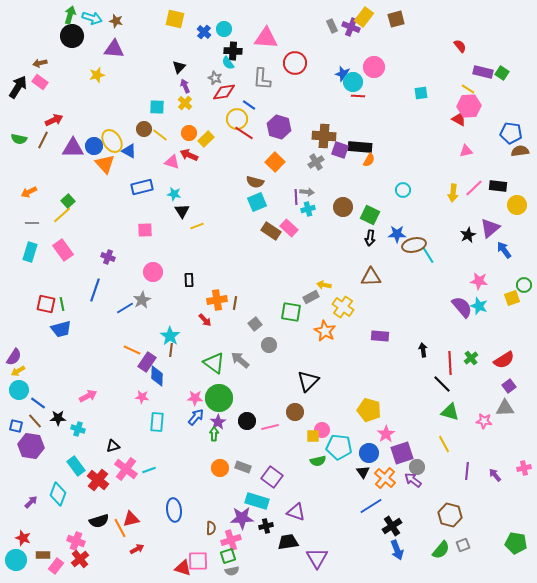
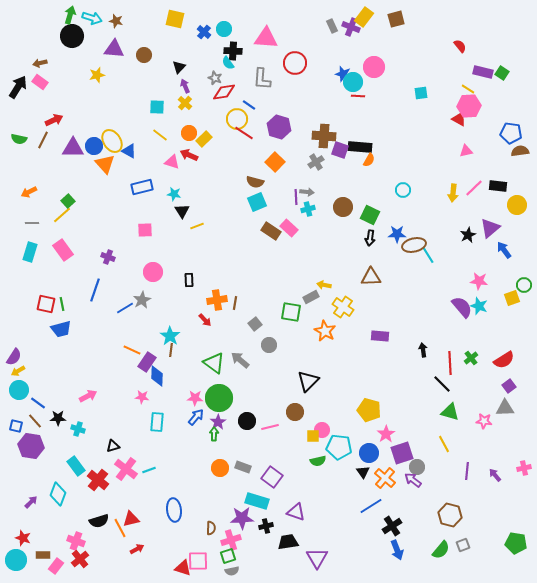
brown circle at (144, 129): moved 74 px up
yellow rectangle at (206, 139): moved 2 px left
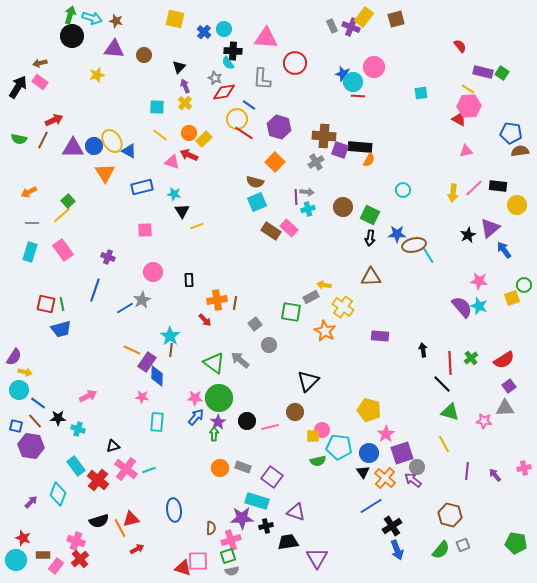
orange triangle at (105, 164): moved 9 px down; rotated 10 degrees clockwise
yellow arrow at (18, 371): moved 7 px right, 1 px down; rotated 136 degrees counterclockwise
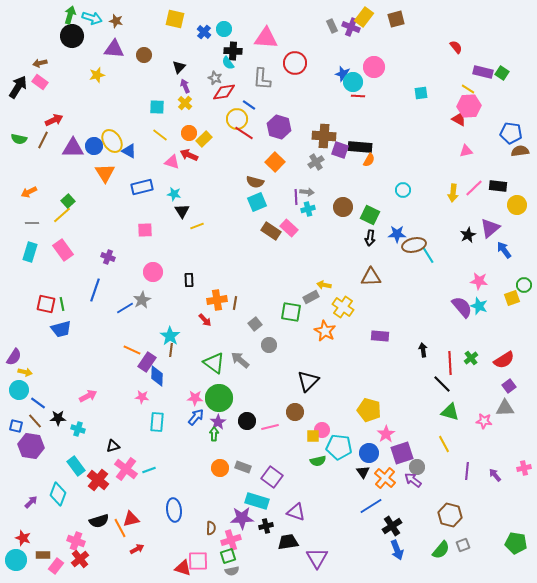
red semicircle at (460, 46): moved 4 px left, 1 px down
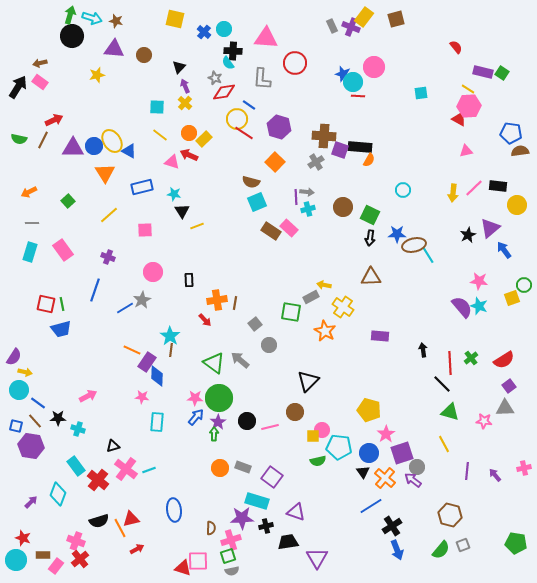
brown semicircle at (255, 182): moved 4 px left
yellow line at (62, 215): moved 47 px right
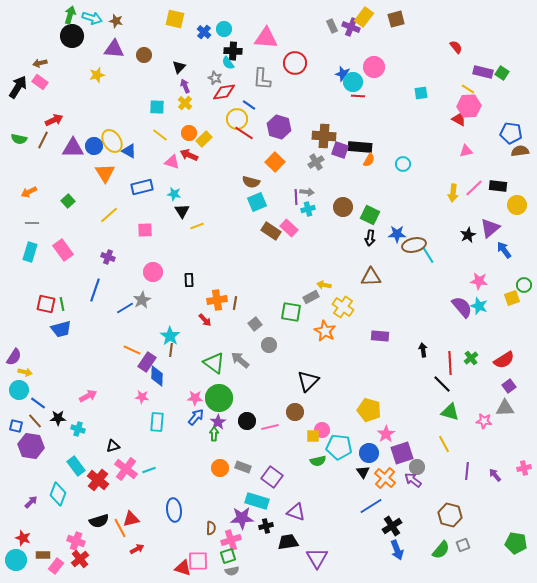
cyan circle at (403, 190): moved 26 px up
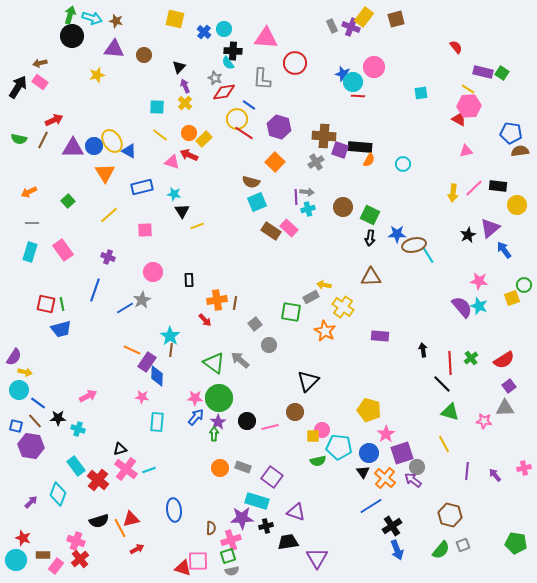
black triangle at (113, 446): moved 7 px right, 3 px down
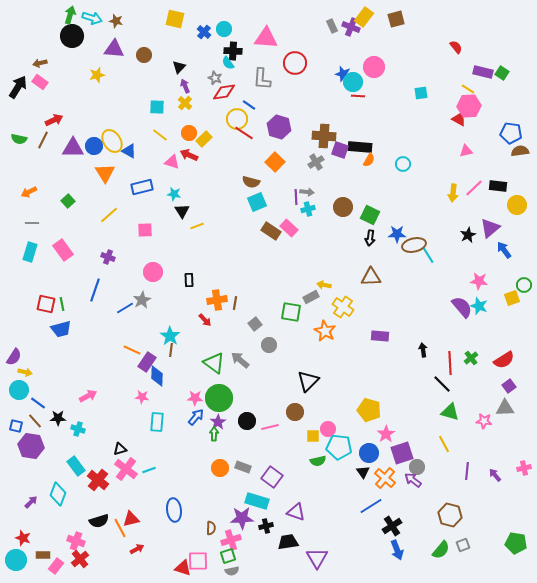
pink circle at (322, 430): moved 6 px right, 1 px up
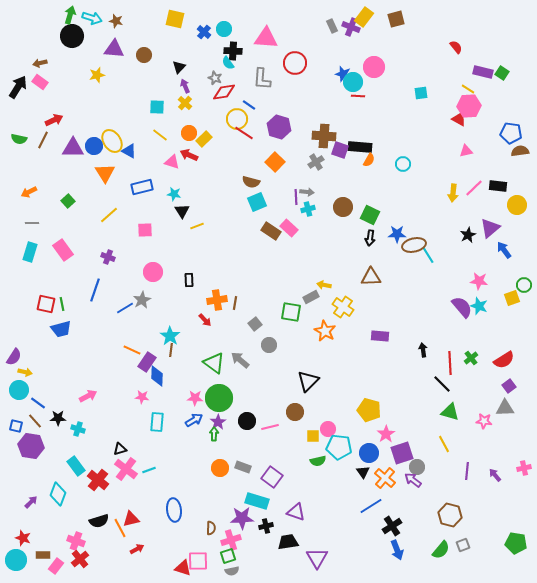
blue arrow at (196, 417): moved 2 px left, 3 px down; rotated 18 degrees clockwise
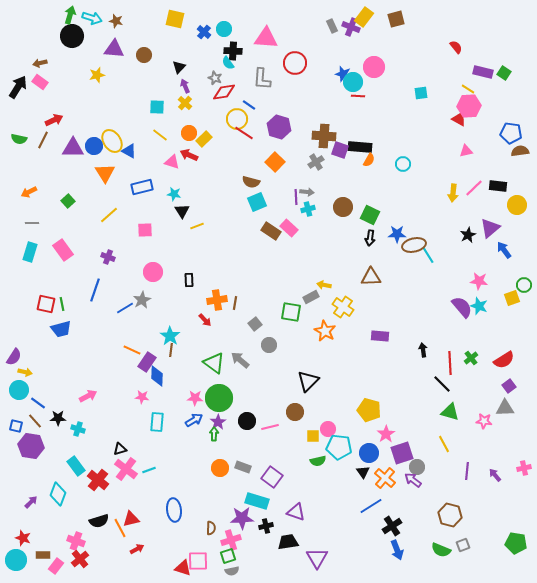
green square at (502, 73): moved 2 px right
green semicircle at (441, 550): rotated 72 degrees clockwise
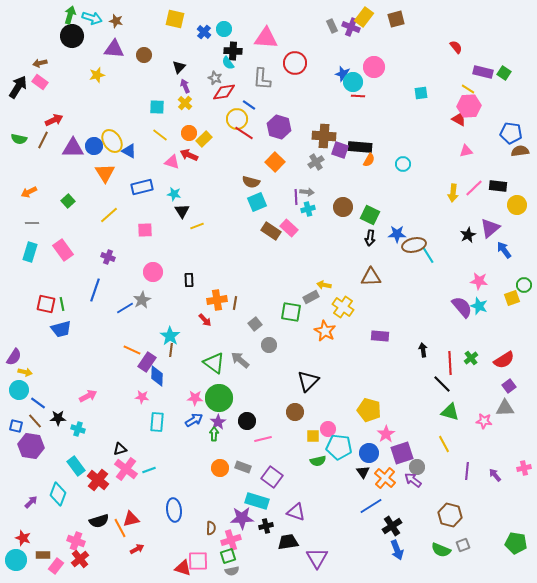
pink line at (270, 427): moved 7 px left, 12 px down
